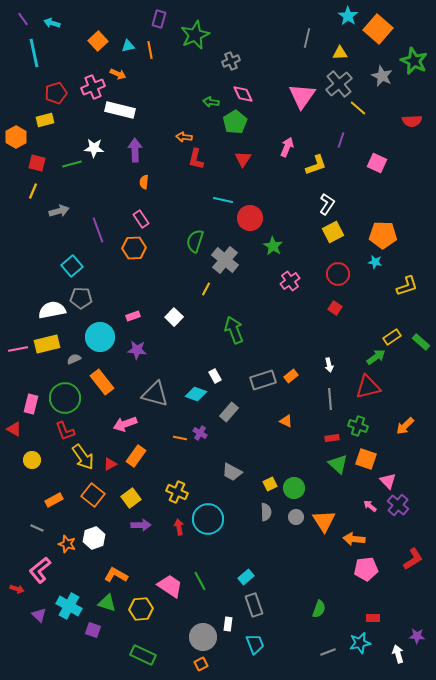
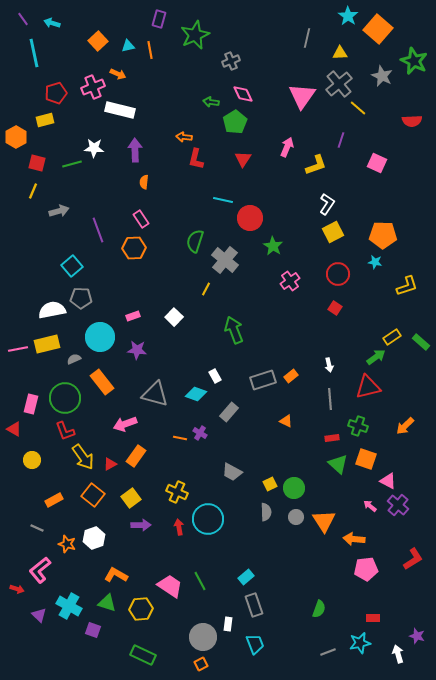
pink triangle at (388, 481): rotated 18 degrees counterclockwise
purple star at (417, 636): rotated 14 degrees clockwise
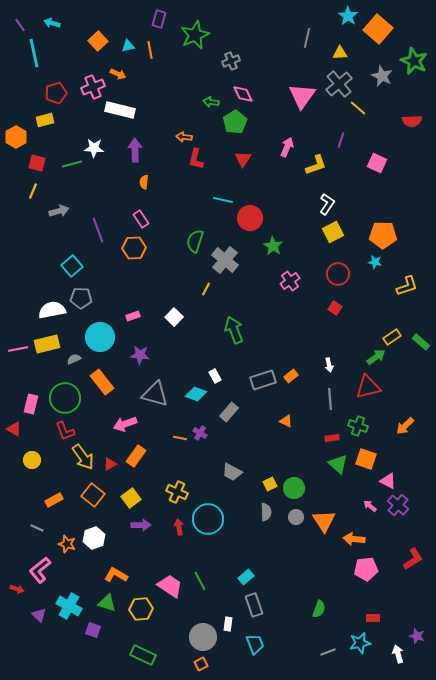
purple line at (23, 19): moved 3 px left, 6 px down
purple star at (137, 350): moved 3 px right, 5 px down
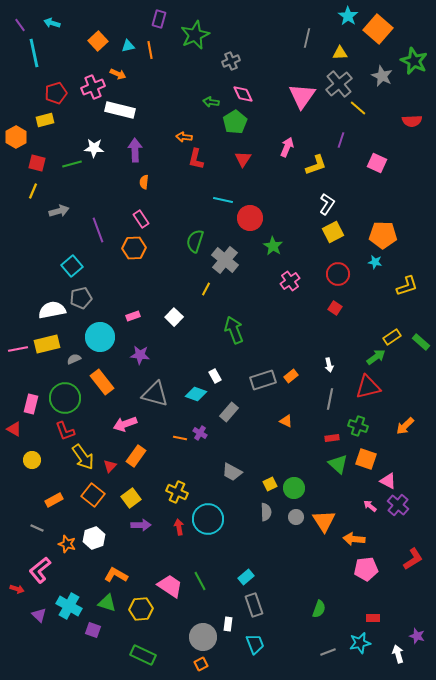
gray pentagon at (81, 298): rotated 15 degrees counterclockwise
gray line at (330, 399): rotated 15 degrees clockwise
red triangle at (110, 464): moved 2 px down; rotated 16 degrees counterclockwise
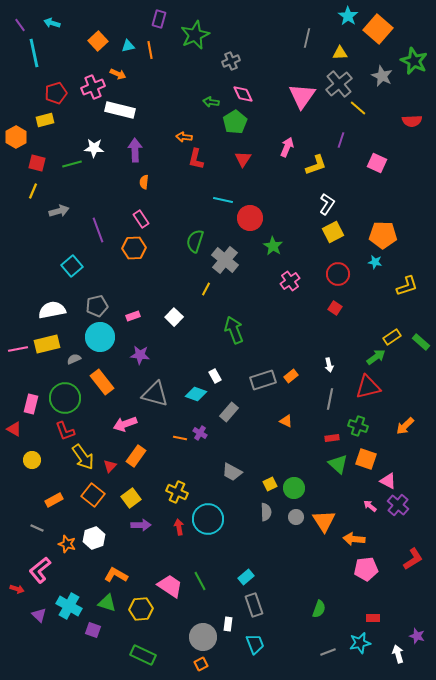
gray pentagon at (81, 298): moved 16 px right, 8 px down
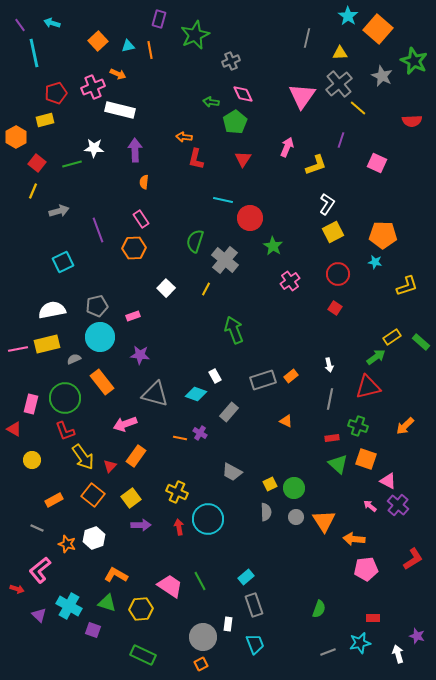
red square at (37, 163): rotated 24 degrees clockwise
cyan square at (72, 266): moved 9 px left, 4 px up; rotated 15 degrees clockwise
white square at (174, 317): moved 8 px left, 29 px up
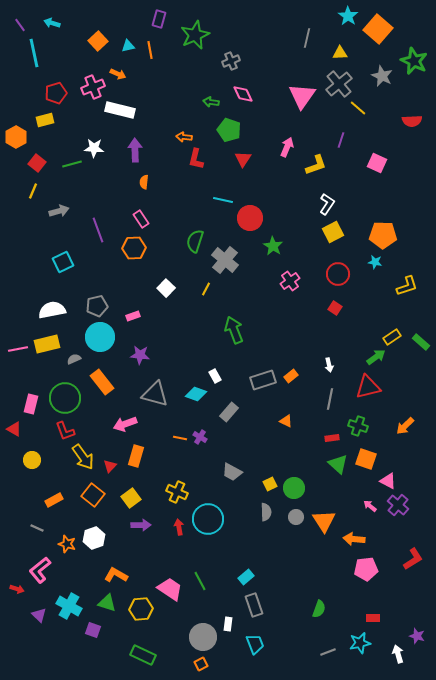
green pentagon at (235, 122): moved 6 px left, 8 px down; rotated 20 degrees counterclockwise
purple cross at (200, 433): moved 4 px down
orange rectangle at (136, 456): rotated 20 degrees counterclockwise
pink trapezoid at (170, 586): moved 3 px down
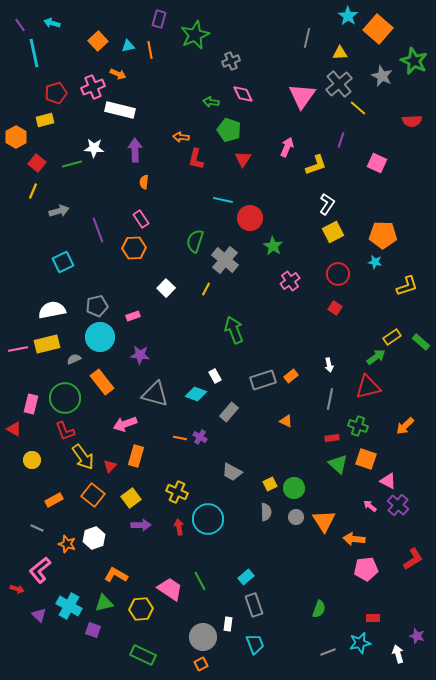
orange arrow at (184, 137): moved 3 px left
green triangle at (107, 603): moved 3 px left; rotated 30 degrees counterclockwise
